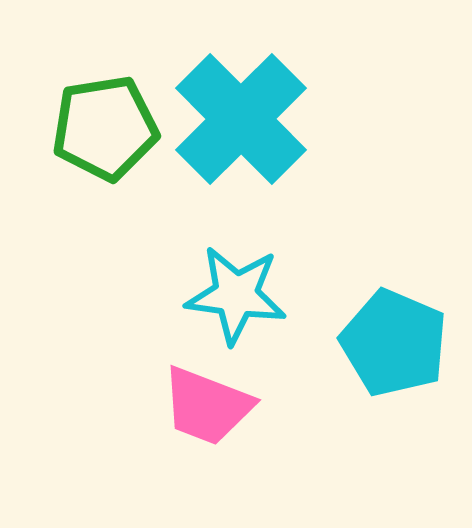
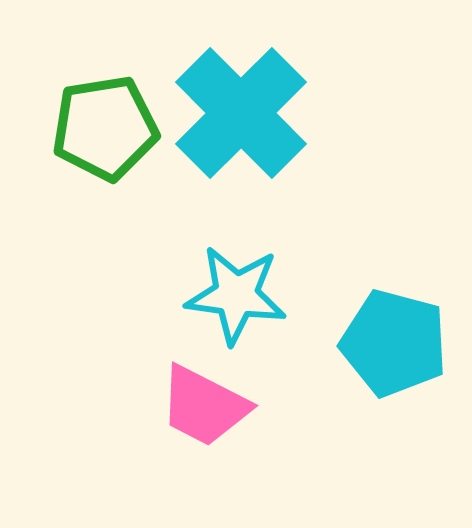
cyan cross: moved 6 px up
cyan pentagon: rotated 8 degrees counterclockwise
pink trapezoid: moved 3 px left; rotated 6 degrees clockwise
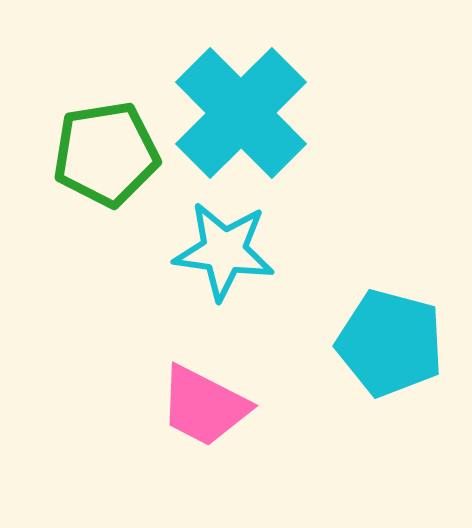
green pentagon: moved 1 px right, 26 px down
cyan star: moved 12 px left, 44 px up
cyan pentagon: moved 4 px left
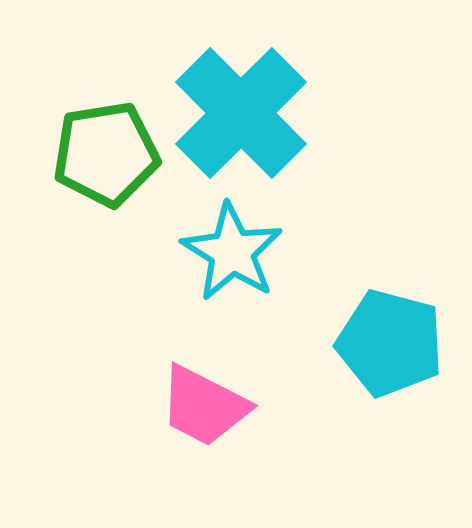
cyan star: moved 8 px right, 1 px down; rotated 24 degrees clockwise
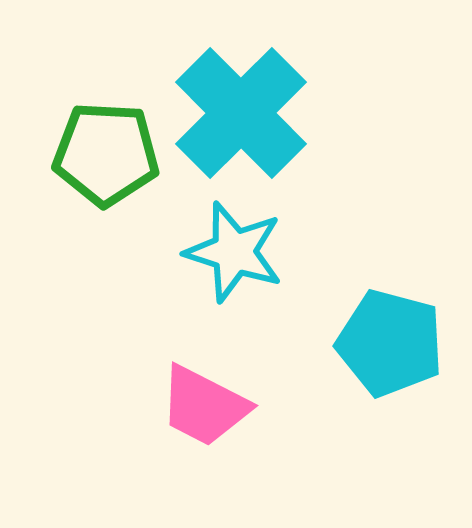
green pentagon: rotated 12 degrees clockwise
cyan star: moved 2 px right; rotated 14 degrees counterclockwise
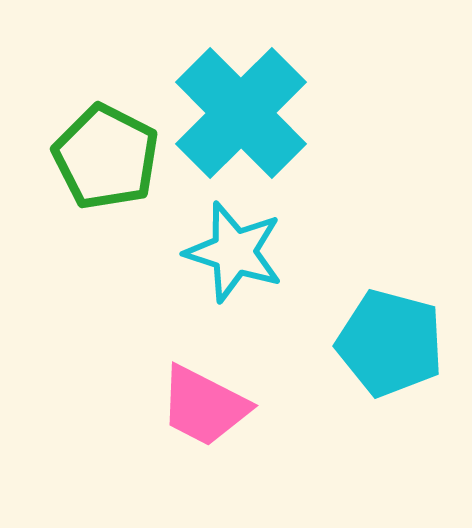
green pentagon: moved 3 px down; rotated 24 degrees clockwise
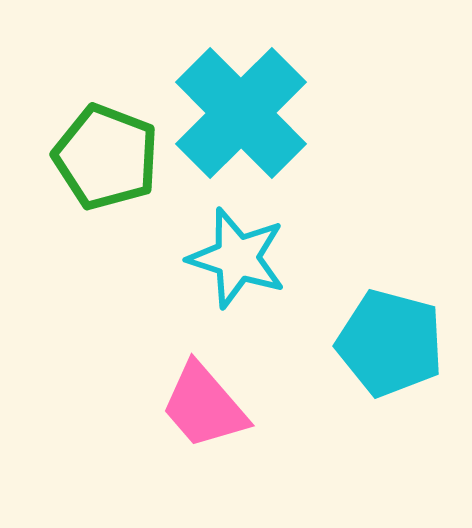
green pentagon: rotated 6 degrees counterclockwise
cyan star: moved 3 px right, 6 px down
pink trapezoid: rotated 22 degrees clockwise
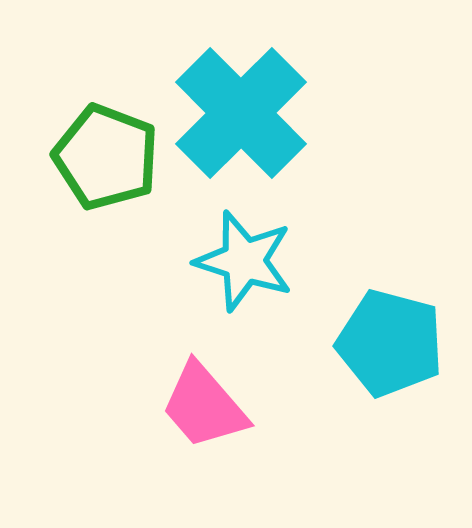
cyan star: moved 7 px right, 3 px down
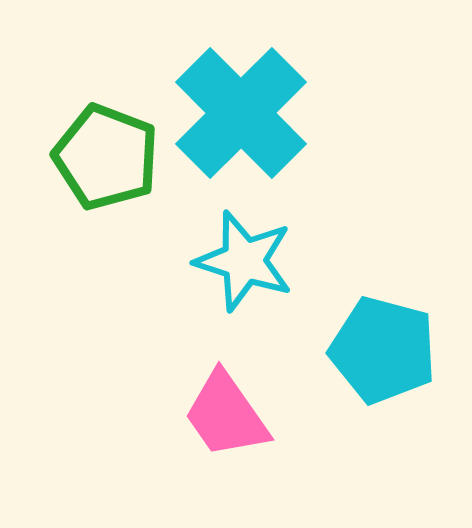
cyan pentagon: moved 7 px left, 7 px down
pink trapezoid: moved 22 px right, 9 px down; rotated 6 degrees clockwise
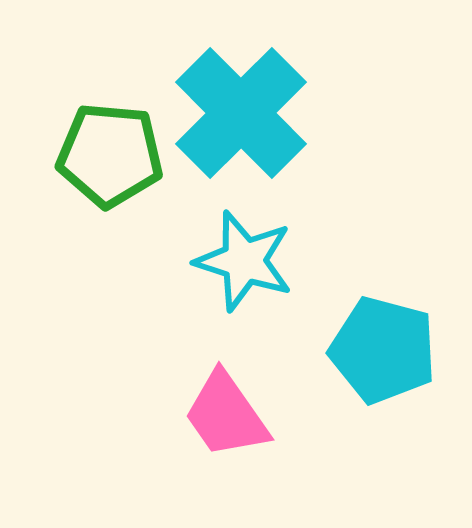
green pentagon: moved 4 px right, 2 px up; rotated 16 degrees counterclockwise
